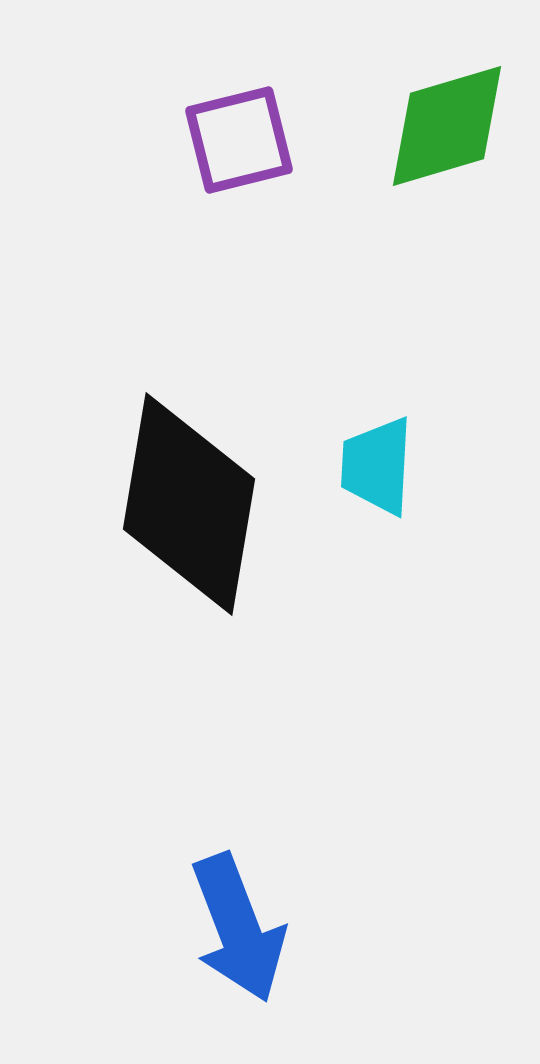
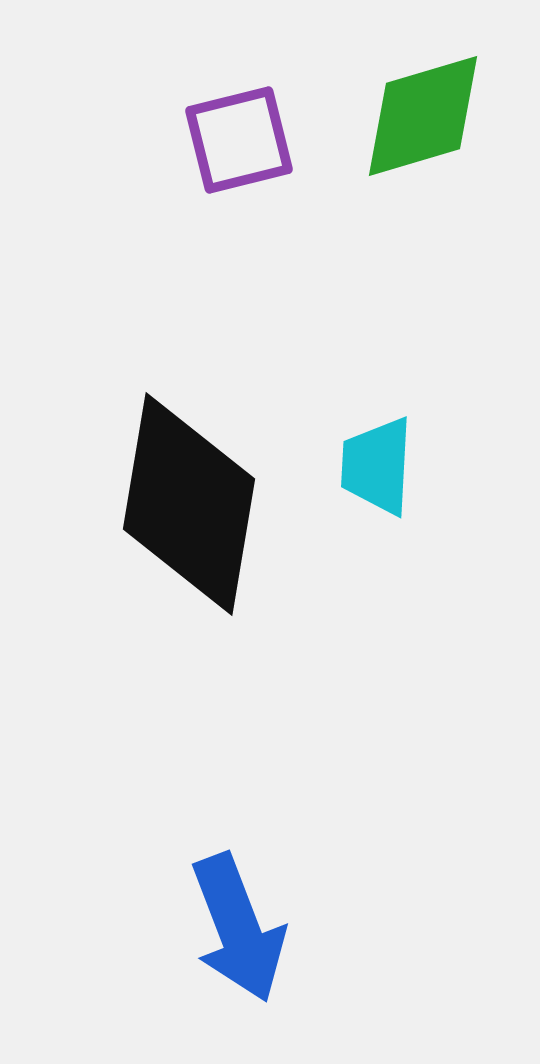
green diamond: moved 24 px left, 10 px up
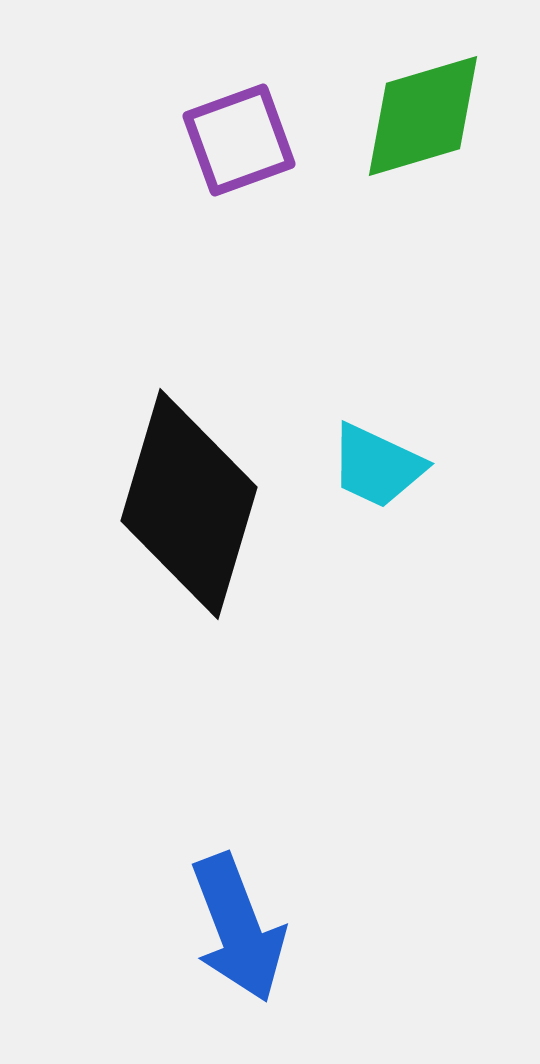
purple square: rotated 6 degrees counterclockwise
cyan trapezoid: rotated 68 degrees counterclockwise
black diamond: rotated 7 degrees clockwise
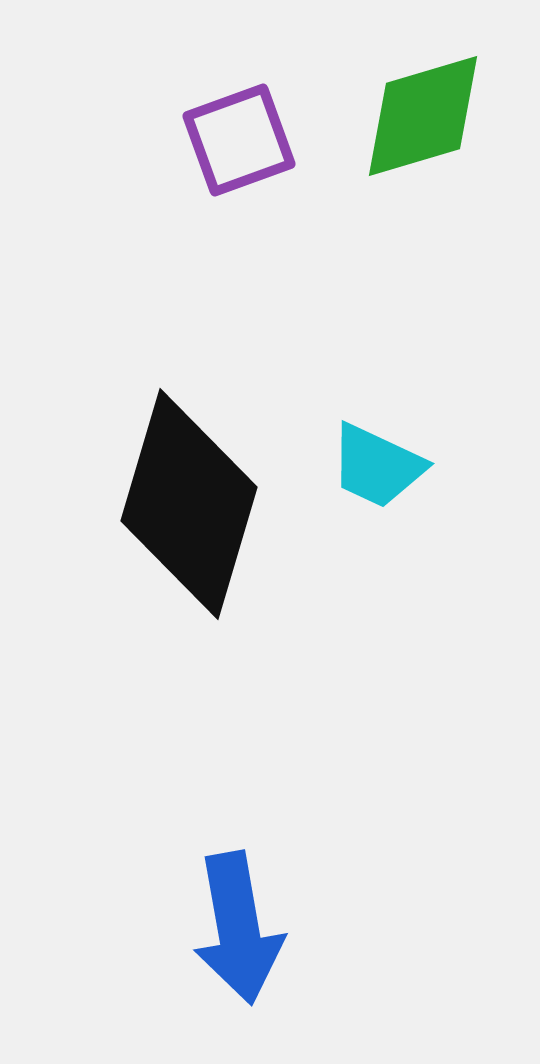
blue arrow: rotated 11 degrees clockwise
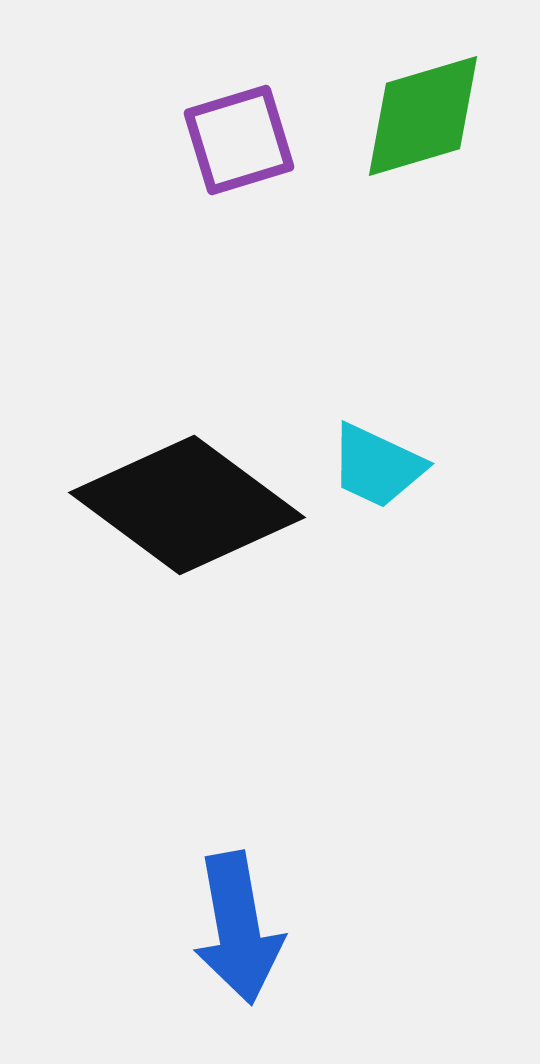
purple square: rotated 3 degrees clockwise
black diamond: moved 2 px left, 1 px down; rotated 70 degrees counterclockwise
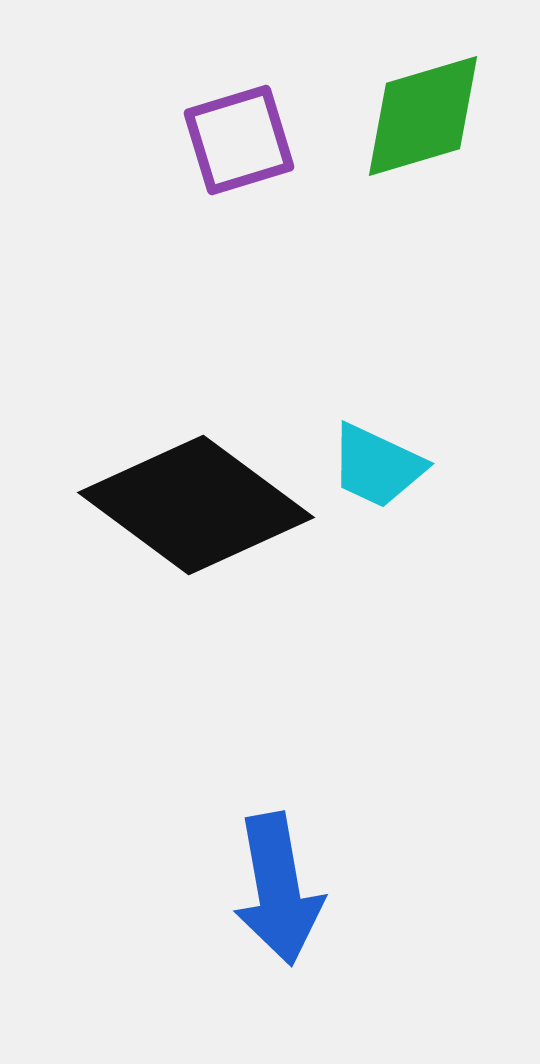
black diamond: moved 9 px right
blue arrow: moved 40 px right, 39 px up
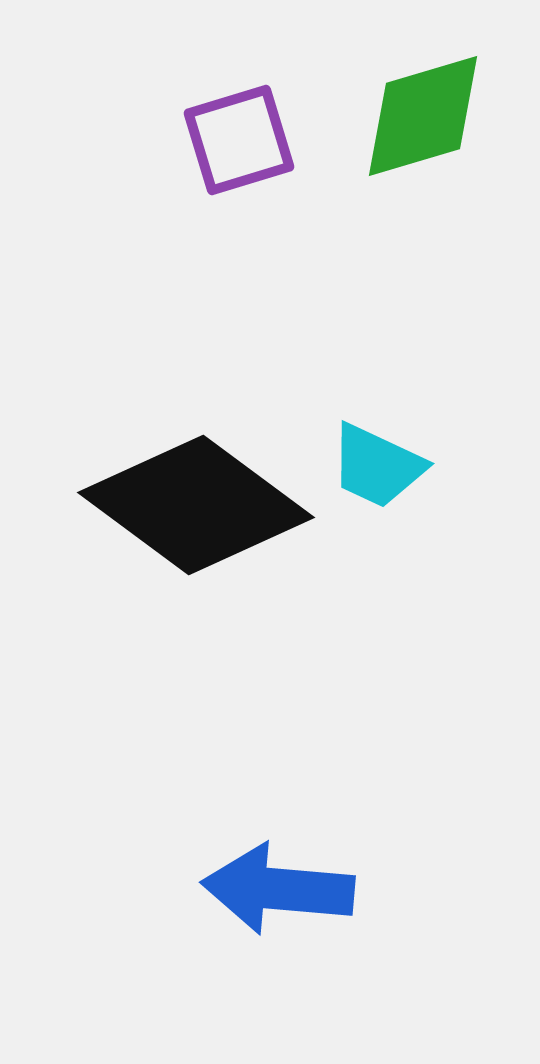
blue arrow: rotated 105 degrees clockwise
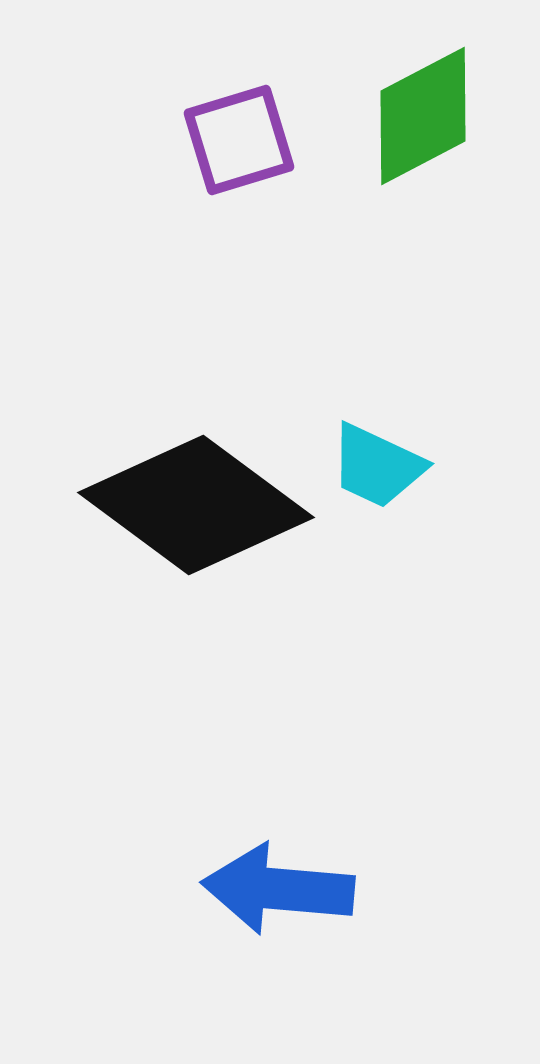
green diamond: rotated 11 degrees counterclockwise
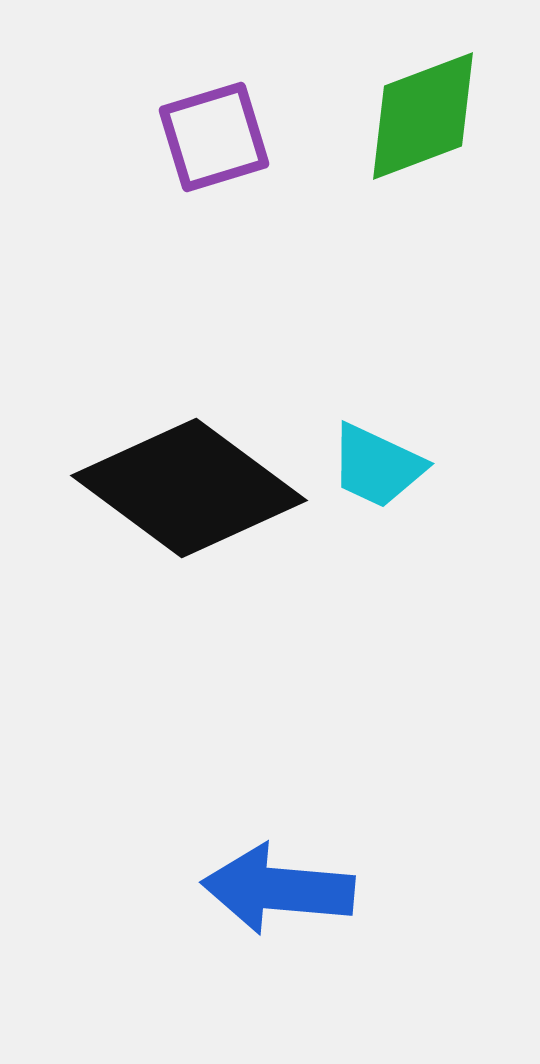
green diamond: rotated 7 degrees clockwise
purple square: moved 25 px left, 3 px up
black diamond: moved 7 px left, 17 px up
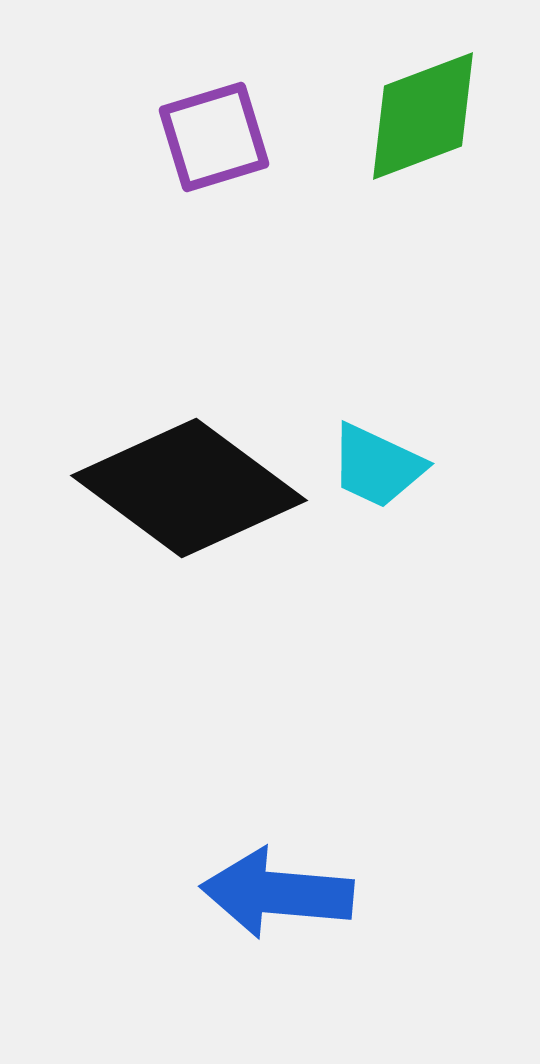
blue arrow: moved 1 px left, 4 px down
